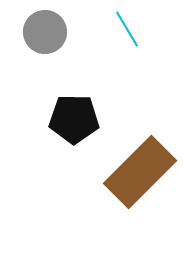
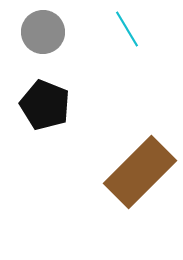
gray circle: moved 2 px left
black pentagon: moved 29 px left, 14 px up; rotated 21 degrees clockwise
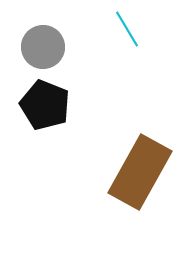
gray circle: moved 15 px down
brown rectangle: rotated 16 degrees counterclockwise
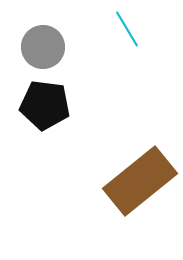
black pentagon: rotated 15 degrees counterclockwise
brown rectangle: moved 9 px down; rotated 22 degrees clockwise
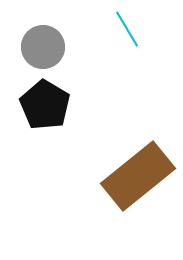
black pentagon: rotated 24 degrees clockwise
brown rectangle: moved 2 px left, 5 px up
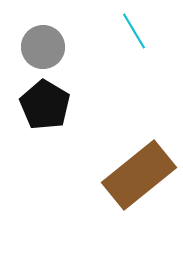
cyan line: moved 7 px right, 2 px down
brown rectangle: moved 1 px right, 1 px up
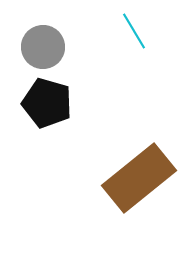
black pentagon: moved 2 px right, 2 px up; rotated 15 degrees counterclockwise
brown rectangle: moved 3 px down
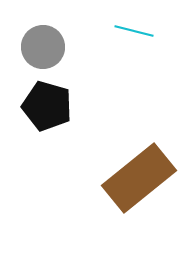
cyan line: rotated 45 degrees counterclockwise
black pentagon: moved 3 px down
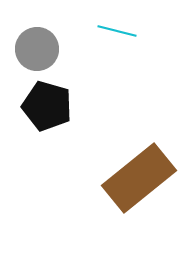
cyan line: moved 17 px left
gray circle: moved 6 px left, 2 px down
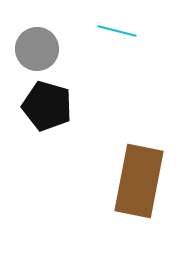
brown rectangle: moved 3 px down; rotated 40 degrees counterclockwise
